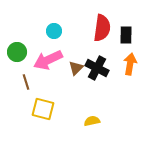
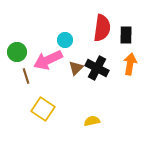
cyan circle: moved 11 px right, 9 px down
brown line: moved 6 px up
yellow square: rotated 20 degrees clockwise
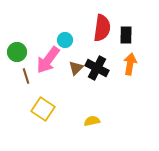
pink arrow: rotated 28 degrees counterclockwise
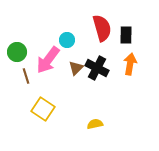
red semicircle: rotated 24 degrees counterclockwise
cyan circle: moved 2 px right
yellow semicircle: moved 3 px right, 3 px down
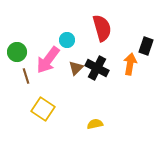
black rectangle: moved 20 px right, 11 px down; rotated 18 degrees clockwise
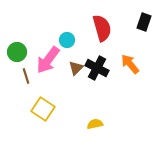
black rectangle: moved 2 px left, 24 px up
orange arrow: rotated 50 degrees counterclockwise
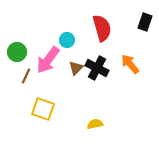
black rectangle: moved 1 px right
brown line: rotated 42 degrees clockwise
yellow square: rotated 15 degrees counterclockwise
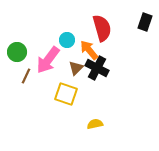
orange arrow: moved 41 px left, 14 px up
yellow square: moved 23 px right, 15 px up
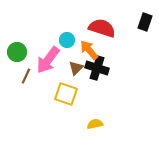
red semicircle: rotated 56 degrees counterclockwise
black cross: rotated 10 degrees counterclockwise
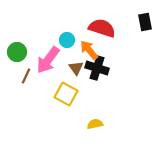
black rectangle: rotated 30 degrees counterclockwise
brown triangle: rotated 21 degrees counterclockwise
yellow square: rotated 10 degrees clockwise
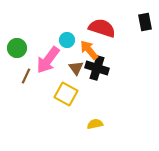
green circle: moved 4 px up
